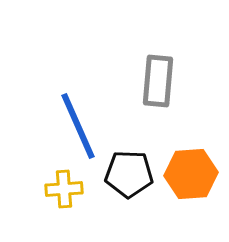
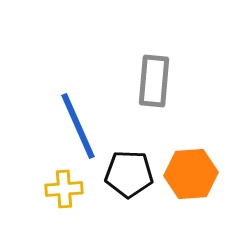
gray rectangle: moved 4 px left
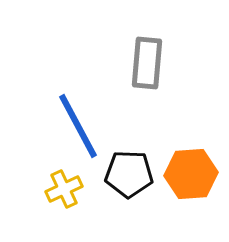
gray rectangle: moved 7 px left, 18 px up
blue line: rotated 4 degrees counterclockwise
yellow cross: rotated 21 degrees counterclockwise
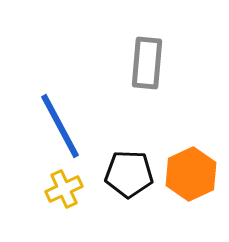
blue line: moved 18 px left
orange hexagon: rotated 21 degrees counterclockwise
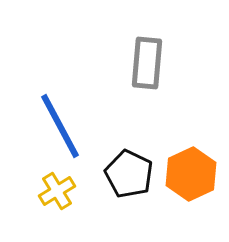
black pentagon: rotated 24 degrees clockwise
yellow cross: moved 7 px left, 2 px down; rotated 6 degrees counterclockwise
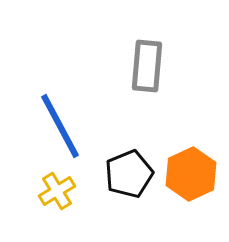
gray rectangle: moved 3 px down
black pentagon: rotated 24 degrees clockwise
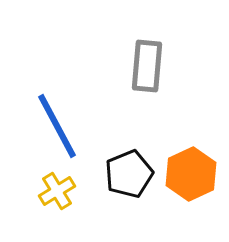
blue line: moved 3 px left
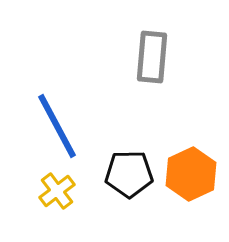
gray rectangle: moved 5 px right, 9 px up
black pentagon: rotated 21 degrees clockwise
yellow cross: rotated 6 degrees counterclockwise
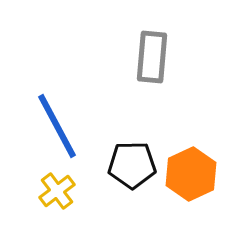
black pentagon: moved 3 px right, 9 px up
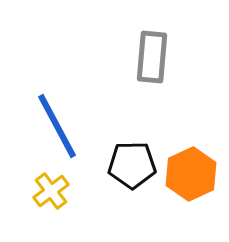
yellow cross: moved 6 px left
